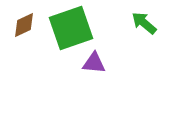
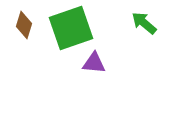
brown diamond: rotated 48 degrees counterclockwise
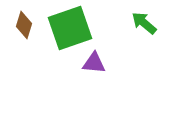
green square: moved 1 px left
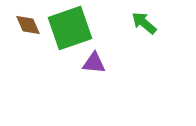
brown diamond: moved 4 px right; rotated 40 degrees counterclockwise
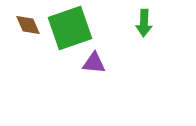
green arrow: rotated 128 degrees counterclockwise
